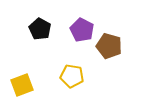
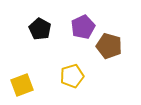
purple pentagon: moved 1 px right, 3 px up; rotated 20 degrees clockwise
yellow pentagon: rotated 25 degrees counterclockwise
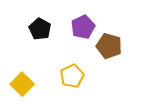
yellow pentagon: rotated 10 degrees counterclockwise
yellow square: moved 1 px up; rotated 25 degrees counterclockwise
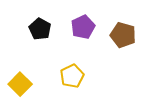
brown pentagon: moved 14 px right, 11 px up
yellow square: moved 2 px left
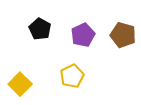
purple pentagon: moved 8 px down
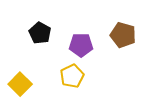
black pentagon: moved 4 px down
purple pentagon: moved 2 px left, 10 px down; rotated 25 degrees clockwise
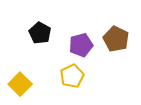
brown pentagon: moved 7 px left, 4 px down; rotated 10 degrees clockwise
purple pentagon: rotated 15 degrees counterclockwise
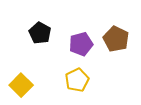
purple pentagon: moved 1 px up
yellow pentagon: moved 5 px right, 4 px down
yellow square: moved 1 px right, 1 px down
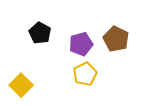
yellow pentagon: moved 8 px right, 6 px up
